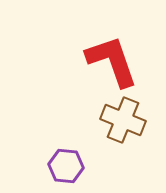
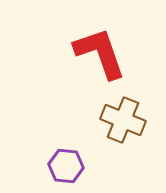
red L-shape: moved 12 px left, 8 px up
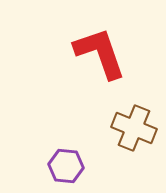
brown cross: moved 11 px right, 8 px down
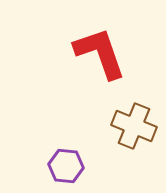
brown cross: moved 2 px up
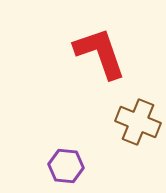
brown cross: moved 4 px right, 4 px up
